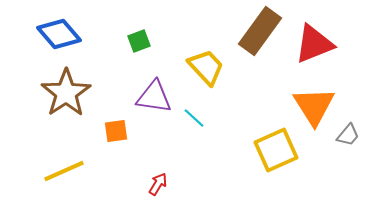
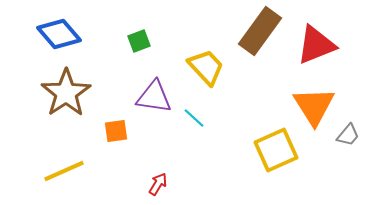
red triangle: moved 2 px right, 1 px down
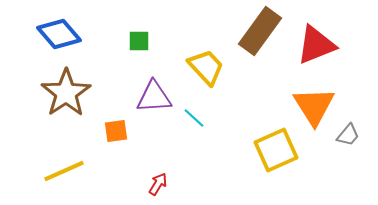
green square: rotated 20 degrees clockwise
purple triangle: rotated 12 degrees counterclockwise
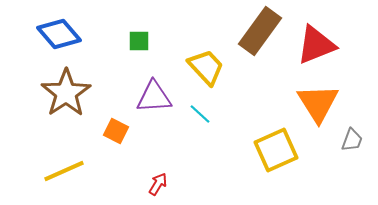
orange triangle: moved 4 px right, 3 px up
cyan line: moved 6 px right, 4 px up
orange square: rotated 35 degrees clockwise
gray trapezoid: moved 4 px right, 5 px down; rotated 20 degrees counterclockwise
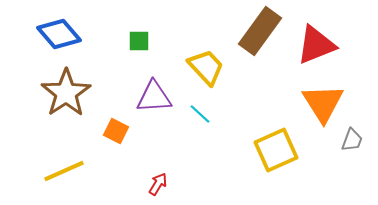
orange triangle: moved 5 px right
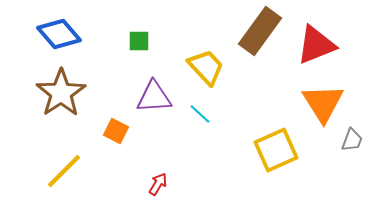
brown star: moved 5 px left
yellow line: rotated 21 degrees counterclockwise
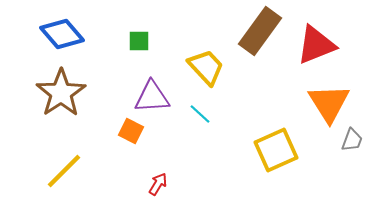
blue diamond: moved 3 px right
purple triangle: moved 2 px left
orange triangle: moved 6 px right
orange square: moved 15 px right
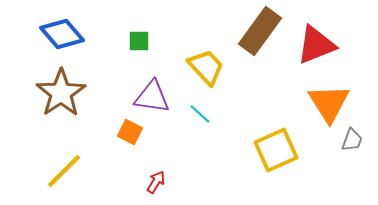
purple triangle: rotated 12 degrees clockwise
orange square: moved 1 px left, 1 px down
red arrow: moved 2 px left, 2 px up
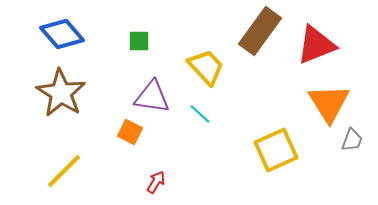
brown star: rotated 6 degrees counterclockwise
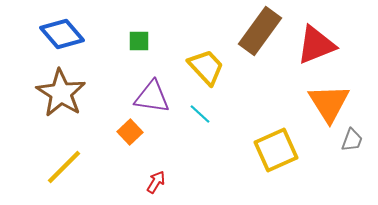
orange square: rotated 20 degrees clockwise
yellow line: moved 4 px up
